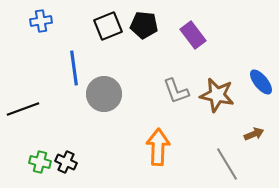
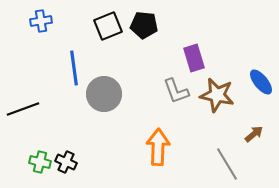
purple rectangle: moved 1 px right, 23 px down; rotated 20 degrees clockwise
brown arrow: rotated 18 degrees counterclockwise
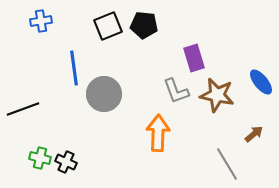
orange arrow: moved 14 px up
green cross: moved 4 px up
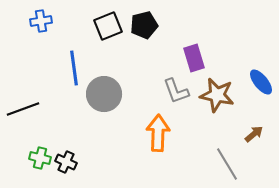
black pentagon: rotated 20 degrees counterclockwise
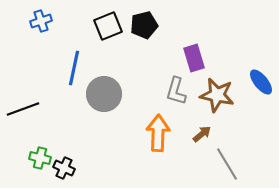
blue cross: rotated 10 degrees counterclockwise
blue line: rotated 20 degrees clockwise
gray L-shape: rotated 36 degrees clockwise
brown arrow: moved 52 px left
black cross: moved 2 px left, 6 px down
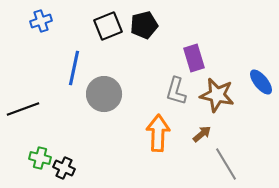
gray line: moved 1 px left
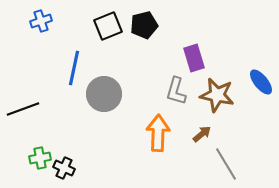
green cross: rotated 25 degrees counterclockwise
